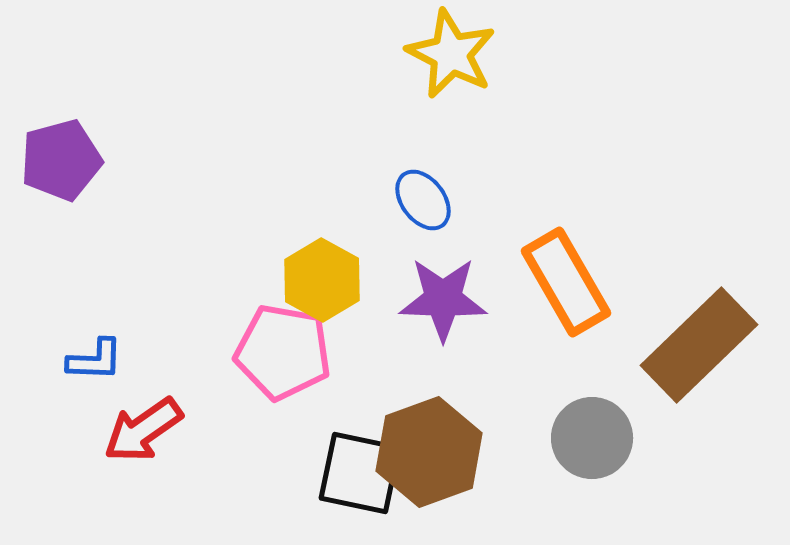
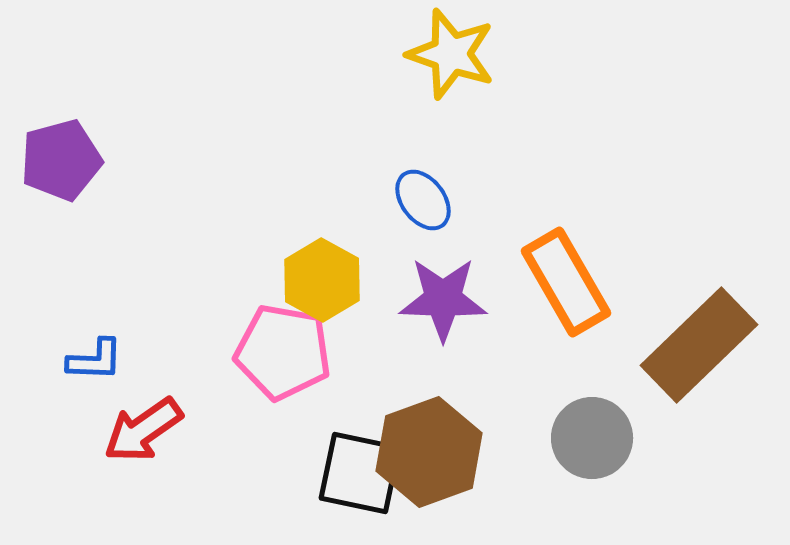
yellow star: rotated 8 degrees counterclockwise
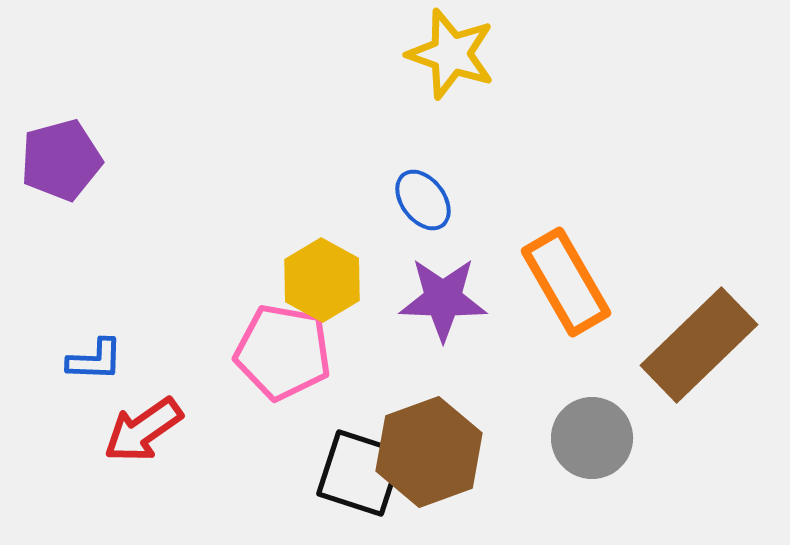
black square: rotated 6 degrees clockwise
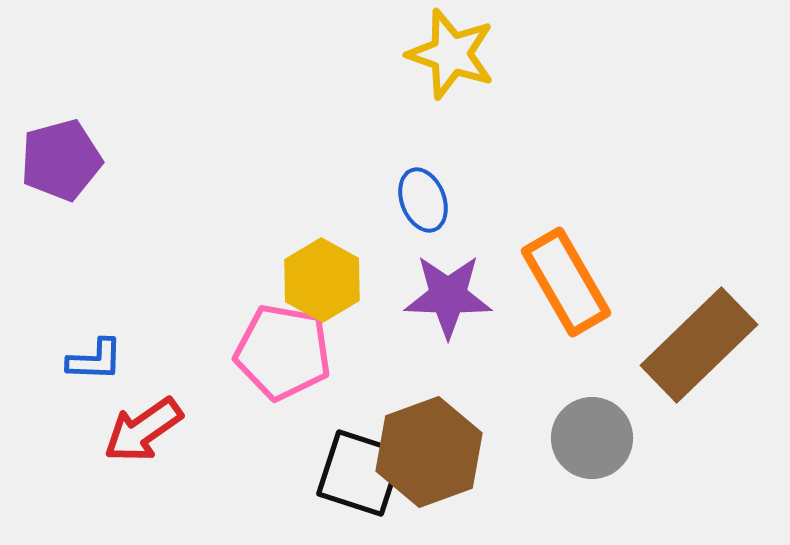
blue ellipse: rotated 16 degrees clockwise
purple star: moved 5 px right, 3 px up
